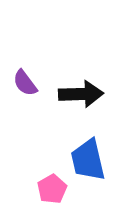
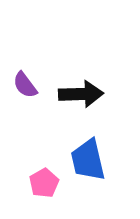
purple semicircle: moved 2 px down
pink pentagon: moved 8 px left, 6 px up
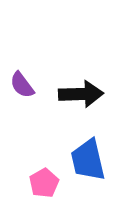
purple semicircle: moved 3 px left
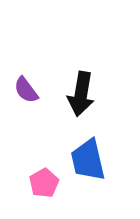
purple semicircle: moved 4 px right, 5 px down
black arrow: rotated 102 degrees clockwise
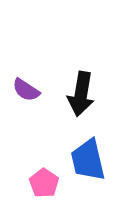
purple semicircle: rotated 20 degrees counterclockwise
pink pentagon: rotated 8 degrees counterclockwise
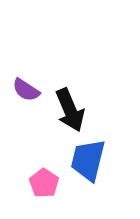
black arrow: moved 11 px left, 16 px down; rotated 33 degrees counterclockwise
blue trapezoid: rotated 27 degrees clockwise
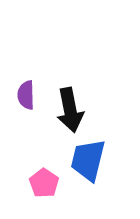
purple semicircle: moved 5 px down; rotated 56 degrees clockwise
black arrow: rotated 12 degrees clockwise
